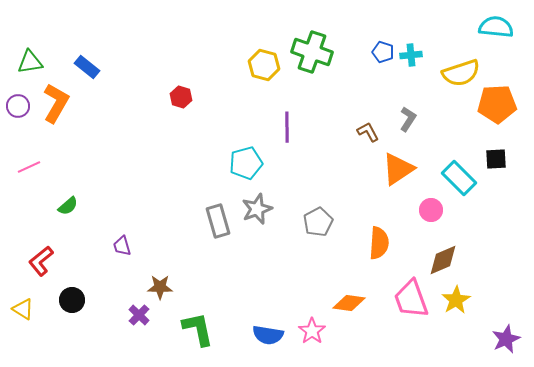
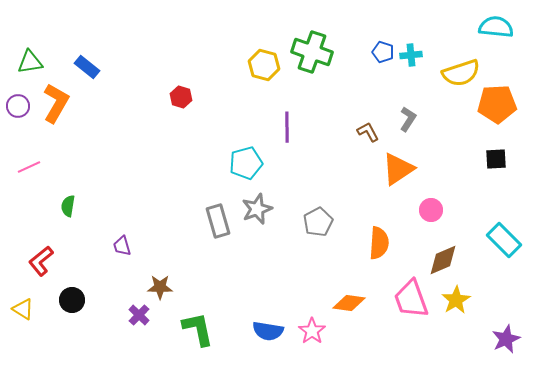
cyan rectangle: moved 45 px right, 62 px down
green semicircle: rotated 140 degrees clockwise
blue semicircle: moved 4 px up
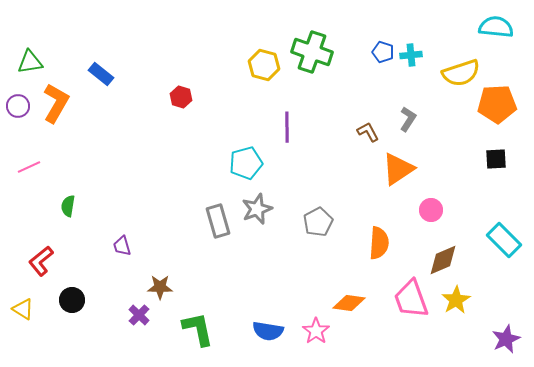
blue rectangle: moved 14 px right, 7 px down
pink star: moved 4 px right
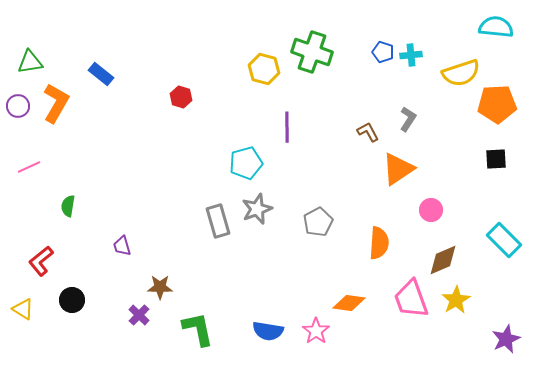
yellow hexagon: moved 4 px down
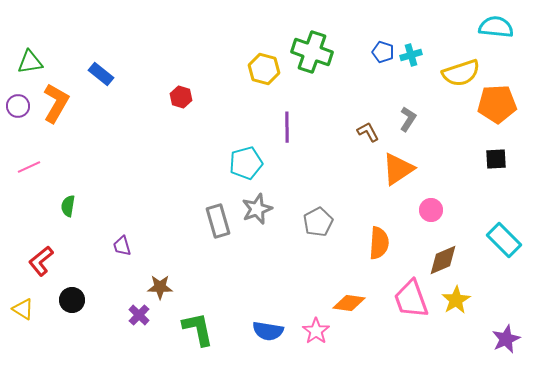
cyan cross: rotated 10 degrees counterclockwise
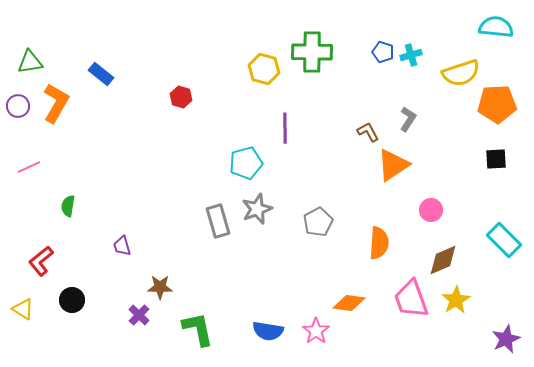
green cross: rotated 18 degrees counterclockwise
purple line: moved 2 px left, 1 px down
orange triangle: moved 5 px left, 4 px up
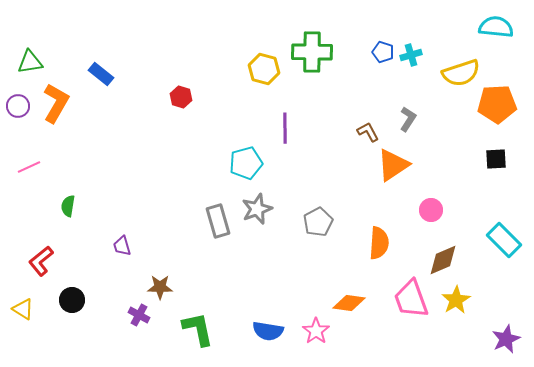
purple cross: rotated 15 degrees counterclockwise
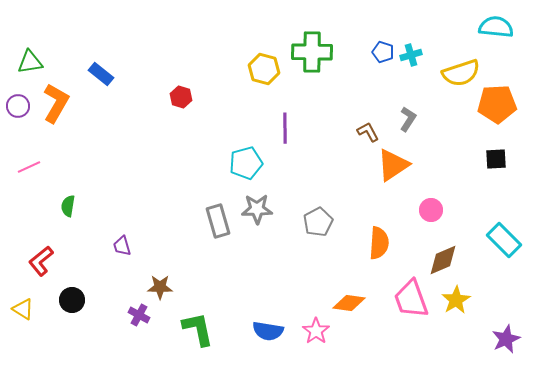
gray star: rotated 20 degrees clockwise
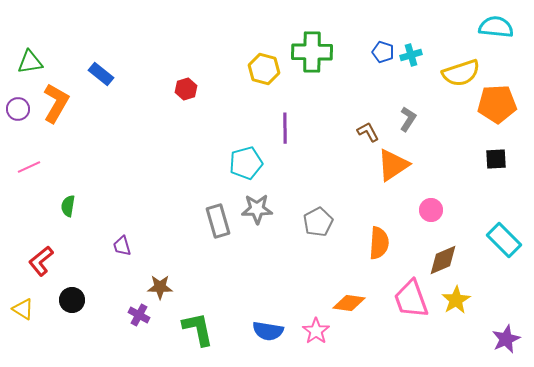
red hexagon: moved 5 px right, 8 px up; rotated 25 degrees clockwise
purple circle: moved 3 px down
